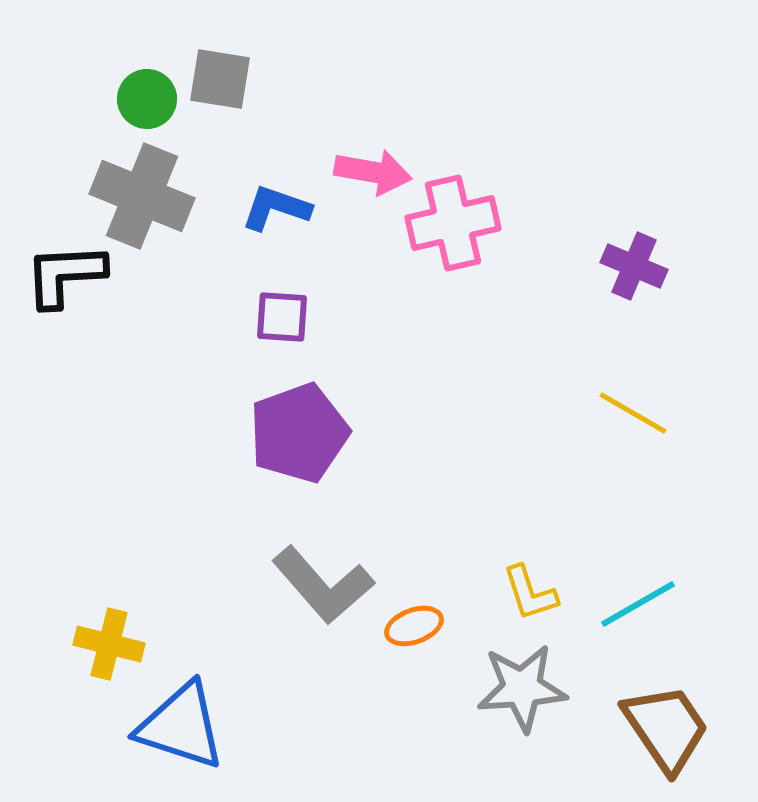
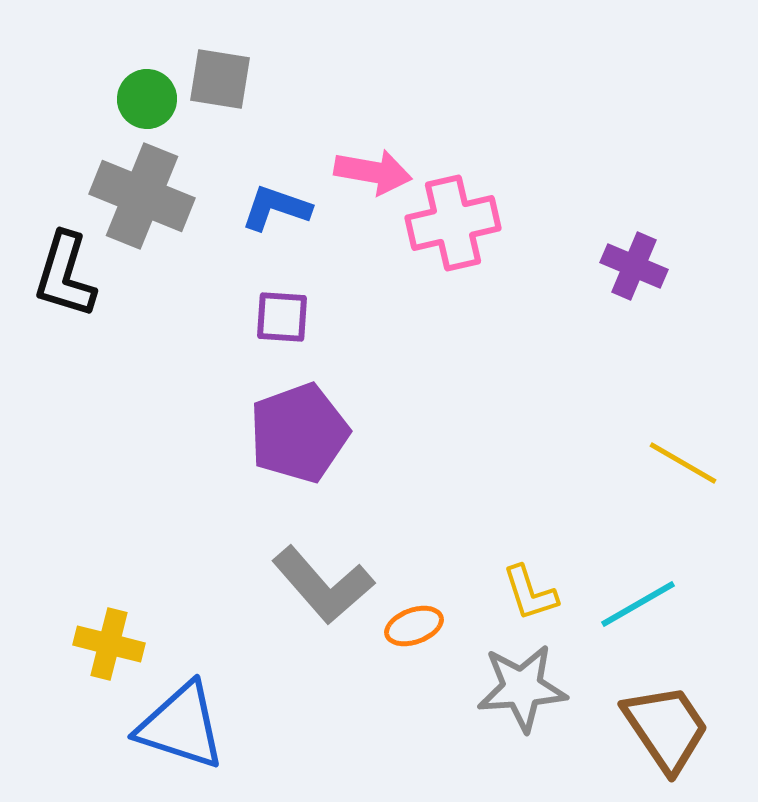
black L-shape: rotated 70 degrees counterclockwise
yellow line: moved 50 px right, 50 px down
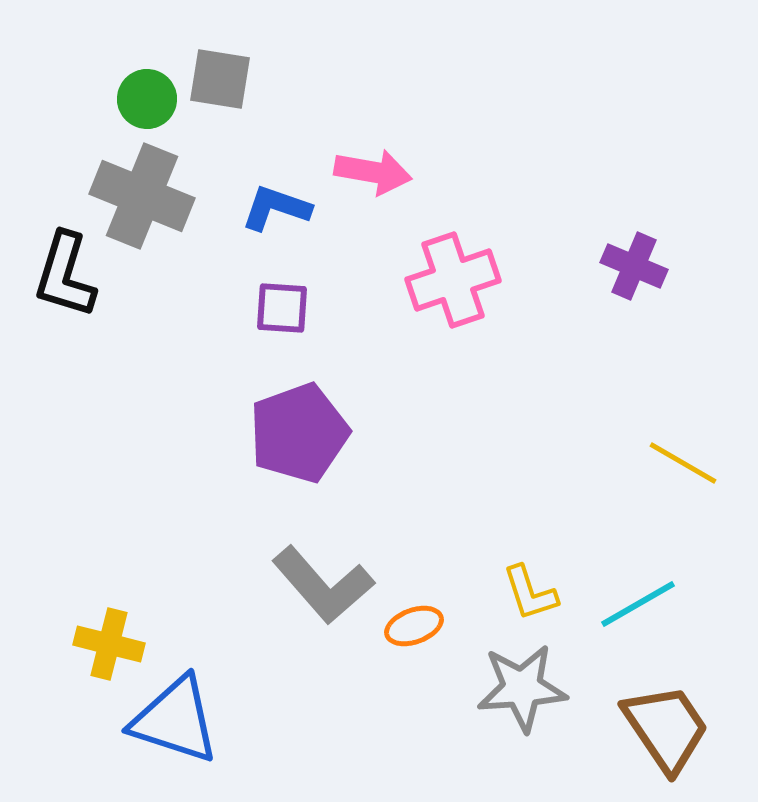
pink cross: moved 57 px down; rotated 6 degrees counterclockwise
purple square: moved 9 px up
blue triangle: moved 6 px left, 6 px up
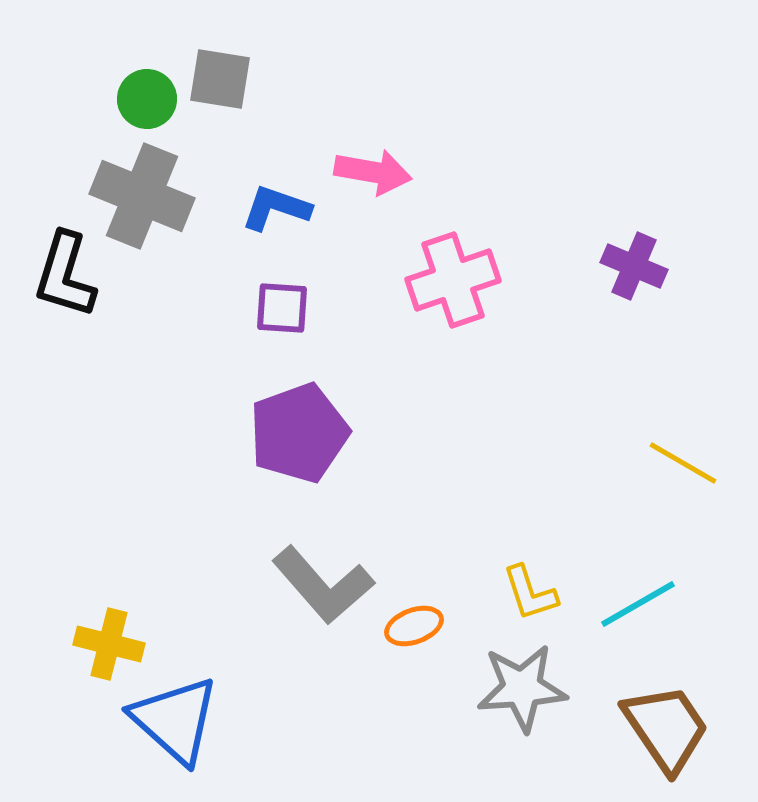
blue triangle: rotated 24 degrees clockwise
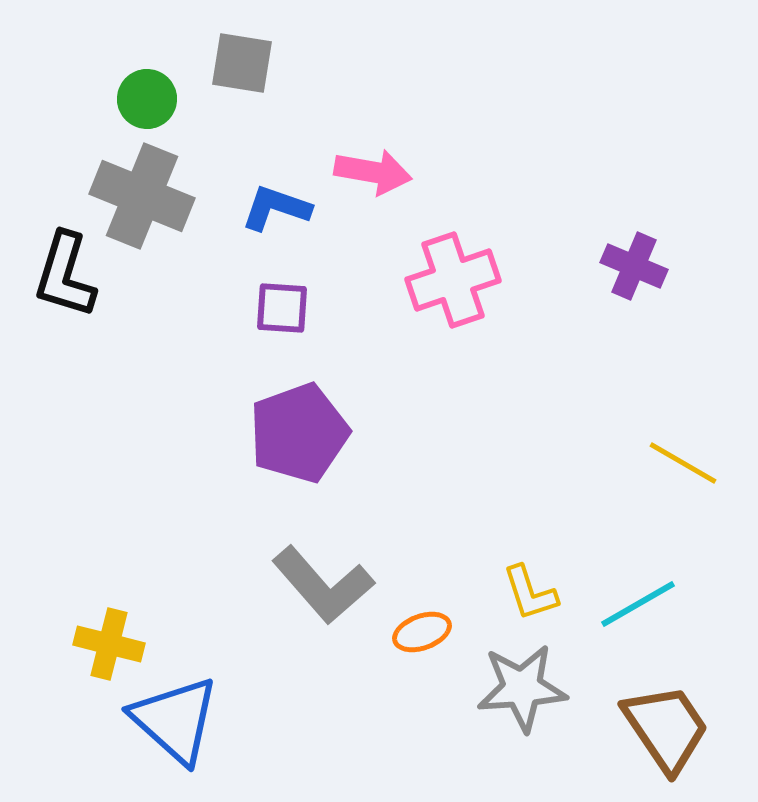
gray square: moved 22 px right, 16 px up
orange ellipse: moved 8 px right, 6 px down
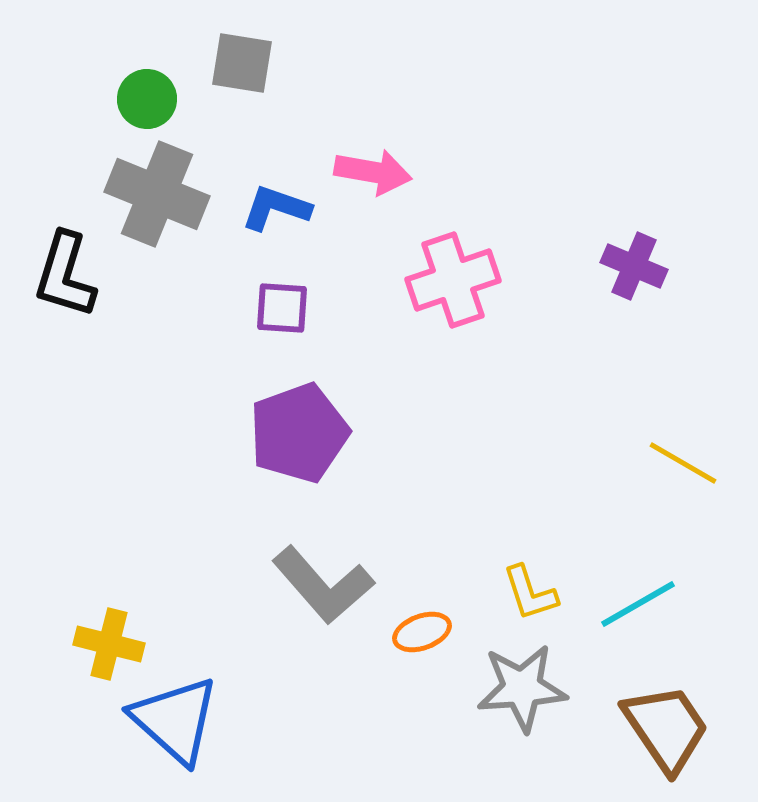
gray cross: moved 15 px right, 2 px up
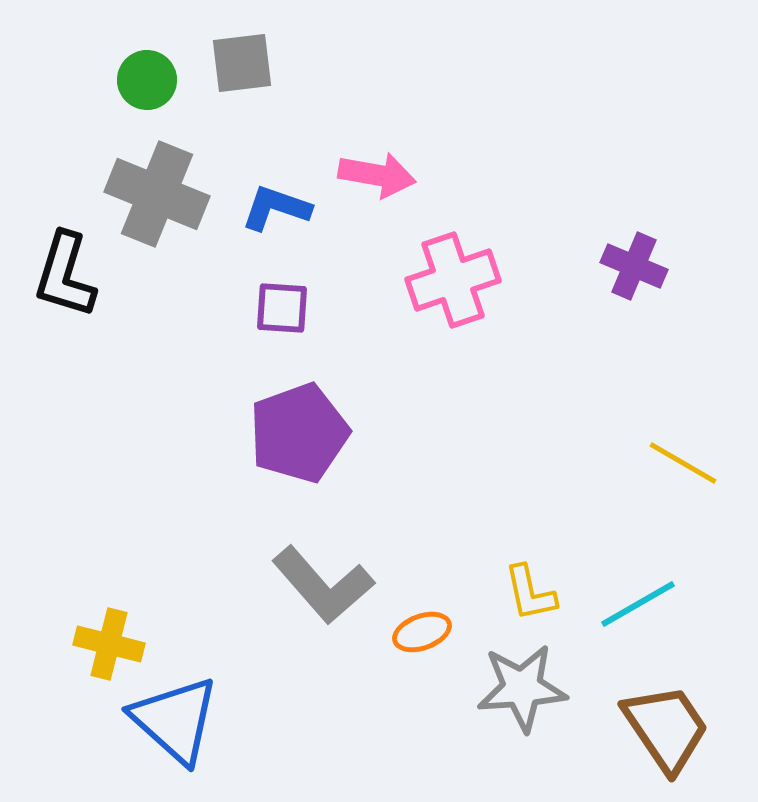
gray square: rotated 16 degrees counterclockwise
green circle: moved 19 px up
pink arrow: moved 4 px right, 3 px down
yellow L-shape: rotated 6 degrees clockwise
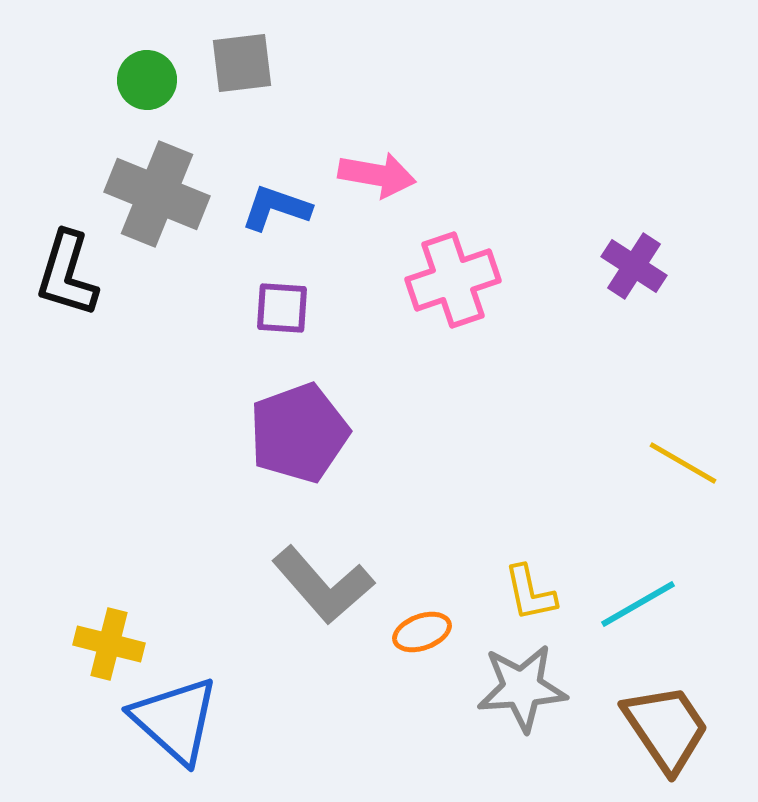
purple cross: rotated 10 degrees clockwise
black L-shape: moved 2 px right, 1 px up
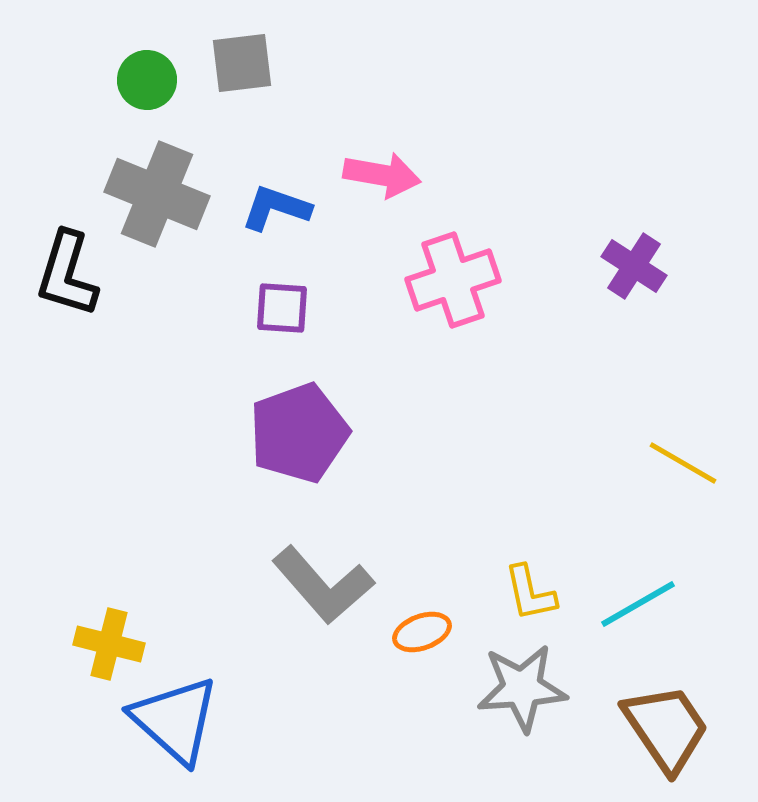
pink arrow: moved 5 px right
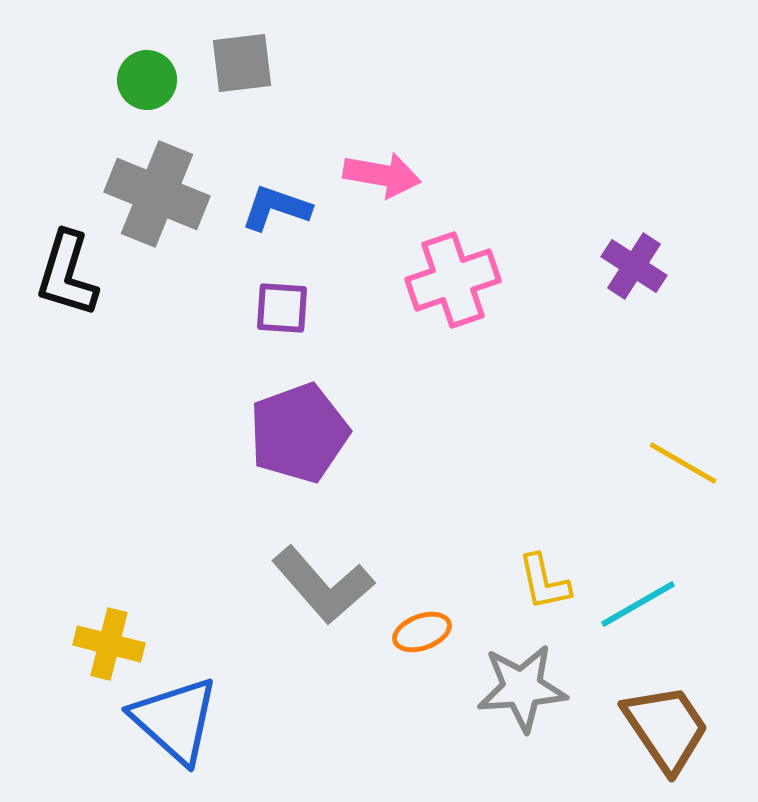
yellow L-shape: moved 14 px right, 11 px up
